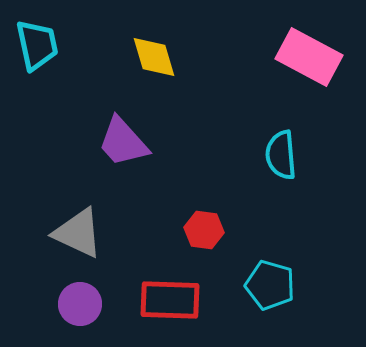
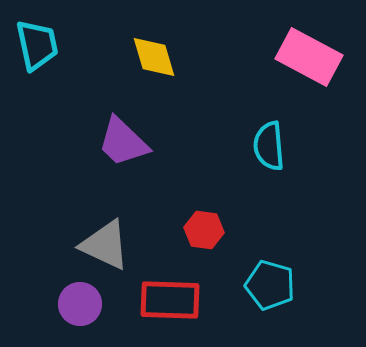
purple trapezoid: rotated 4 degrees counterclockwise
cyan semicircle: moved 12 px left, 9 px up
gray triangle: moved 27 px right, 12 px down
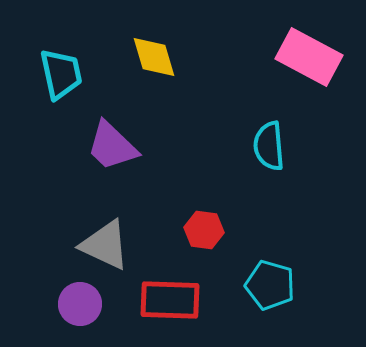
cyan trapezoid: moved 24 px right, 29 px down
purple trapezoid: moved 11 px left, 4 px down
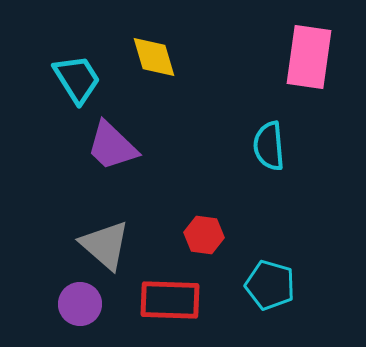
pink rectangle: rotated 70 degrees clockwise
cyan trapezoid: moved 16 px right, 5 px down; rotated 20 degrees counterclockwise
red hexagon: moved 5 px down
gray triangle: rotated 16 degrees clockwise
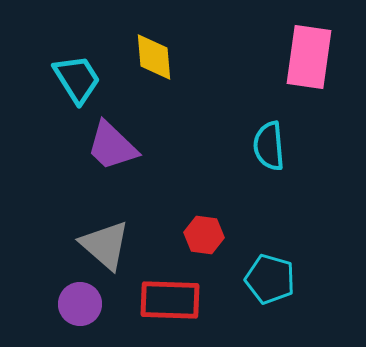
yellow diamond: rotated 12 degrees clockwise
cyan pentagon: moved 6 px up
